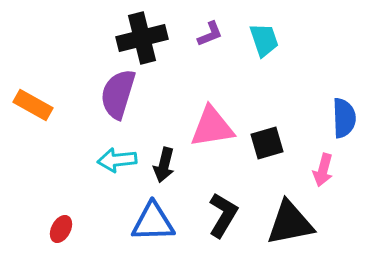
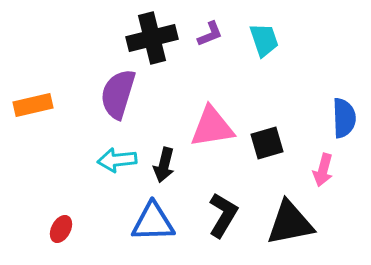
black cross: moved 10 px right
orange rectangle: rotated 42 degrees counterclockwise
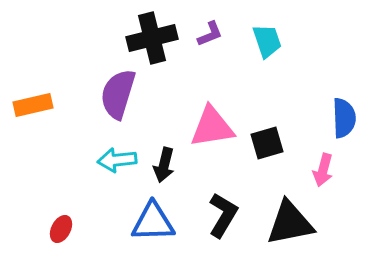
cyan trapezoid: moved 3 px right, 1 px down
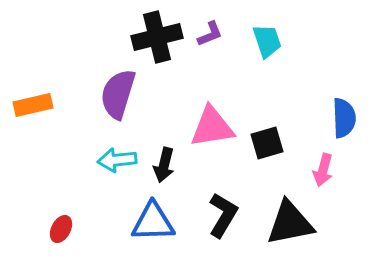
black cross: moved 5 px right, 1 px up
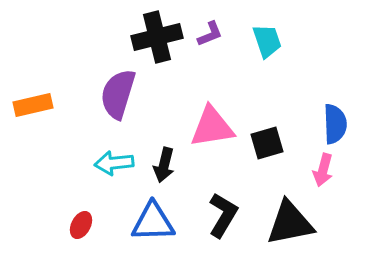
blue semicircle: moved 9 px left, 6 px down
cyan arrow: moved 3 px left, 3 px down
red ellipse: moved 20 px right, 4 px up
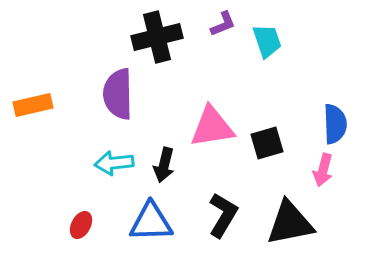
purple L-shape: moved 13 px right, 10 px up
purple semicircle: rotated 18 degrees counterclockwise
blue triangle: moved 2 px left
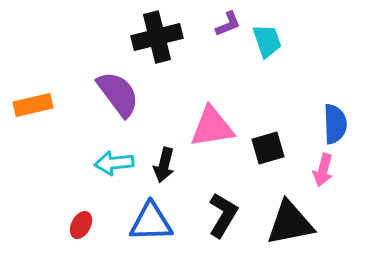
purple L-shape: moved 5 px right
purple semicircle: rotated 144 degrees clockwise
black square: moved 1 px right, 5 px down
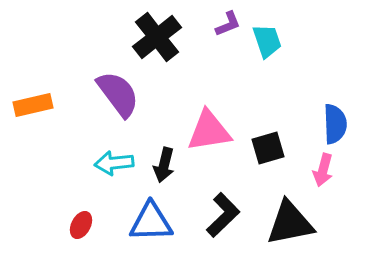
black cross: rotated 24 degrees counterclockwise
pink triangle: moved 3 px left, 4 px down
black L-shape: rotated 15 degrees clockwise
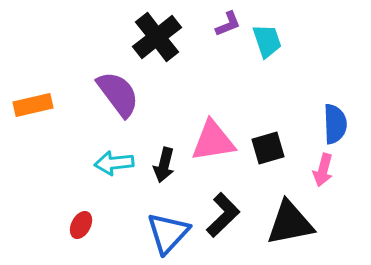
pink triangle: moved 4 px right, 10 px down
blue triangle: moved 17 px right, 11 px down; rotated 45 degrees counterclockwise
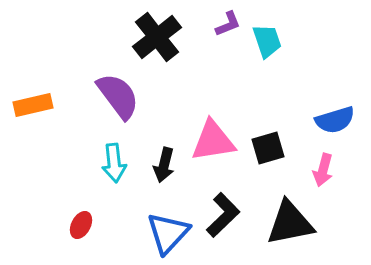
purple semicircle: moved 2 px down
blue semicircle: moved 4 px up; rotated 75 degrees clockwise
cyan arrow: rotated 90 degrees counterclockwise
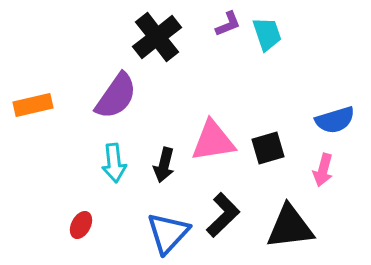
cyan trapezoid: moved 7 px up
purple semicircle: moved 2 px left; rotated 72 degrees clockwise
black triangle: moved 4 px down; rotated 4 degrees clockwise
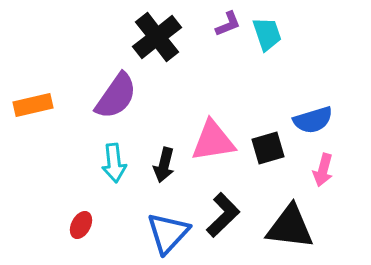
blue semicircle: moved 22 px left
black triangle: rotated 14 degrees clockwise
